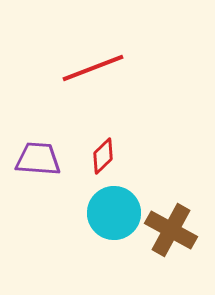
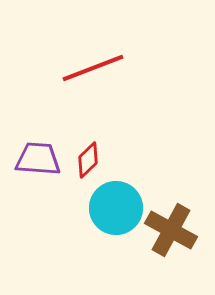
red diamond: moved 15 px left, 4 px down
cyan circle: moved 2 px right, 5 px up
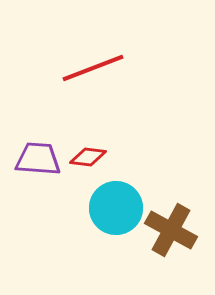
red diamond: moved 3 px up; rotated 51 degrees clockwise
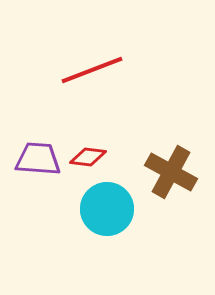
red line: moved 1 px left, 2 px down
cyan circle: moved 9 px left, 1 px down
brown cross: moved 58 px up
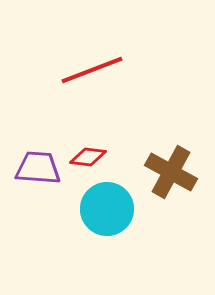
purple trapezoid: moved 9 px down
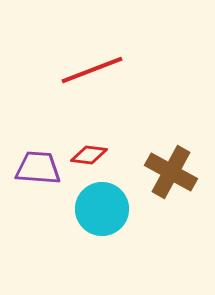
red diamond: moved 1 px right, 2 px up
cyan circle: moved 5 px left
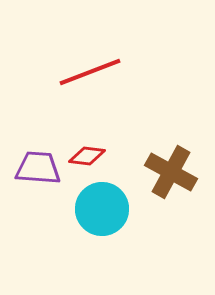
red line: moved 2 px left, 2 px down
red diamond: moved 2 px left, 1 px down
